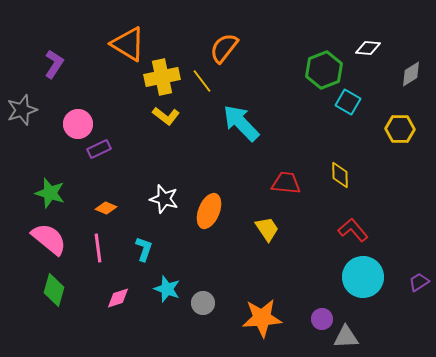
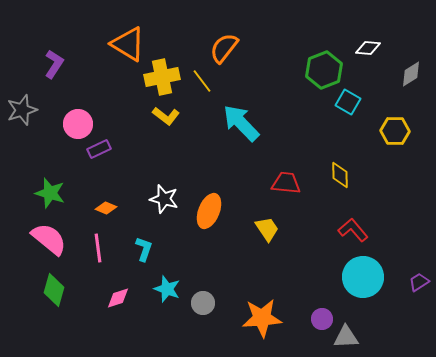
yellow hexagon: moved 5 px left, 2 px down
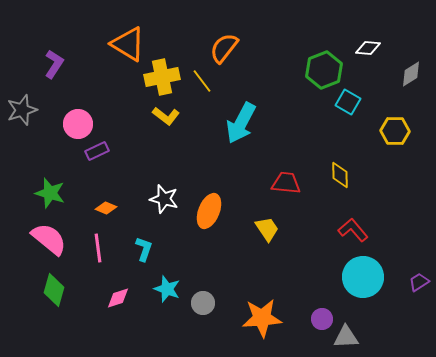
cyan arrow: rotated 108 degrees counterclockwise
purple rectangle: moved 2 px left, 2 px down
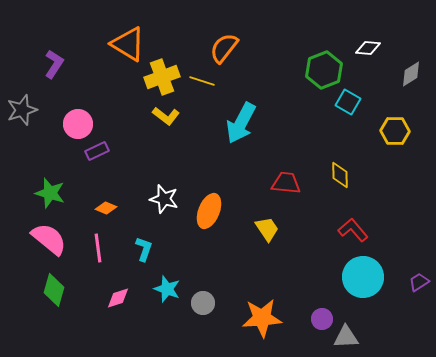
yellow cross: rotated 8 degrees counterclockwise
yellow line: rotated 35 degrees counterclockwise
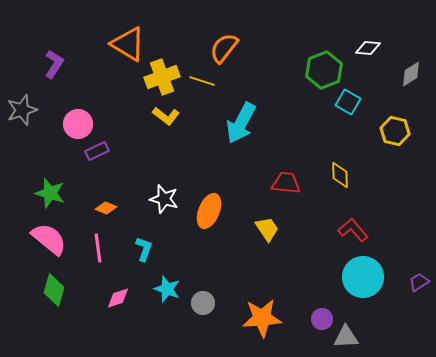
yellow hexagon: rotated 12 degrees clockwise
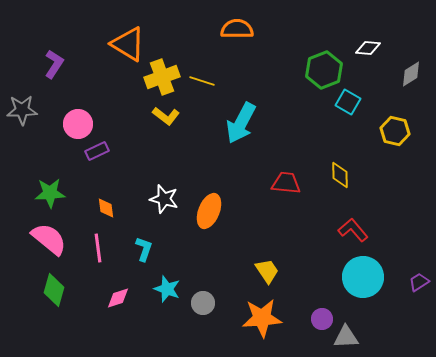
orange semicircle: moved 13 px right, 19 px up; rotated 52 degrees clockwise
gray star: rotated 16 degrees clockwise
green star: rotated 20 degrees counterclockwise
orange diamond: rotated 60 degrees clockwise
yellow trapezoid: moved 42 px down
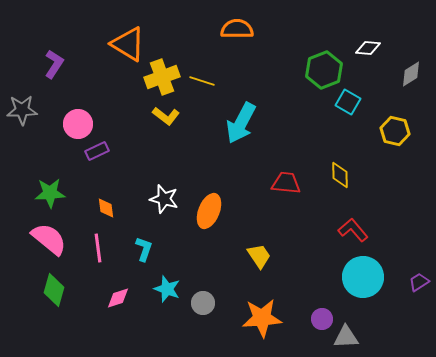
yellow trapezoid: moved 8 px left, 15 px up
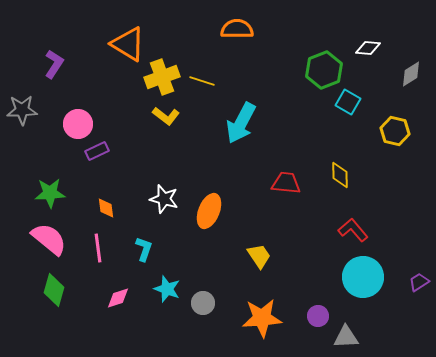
purple circle: moved 4 px left, 3 px up
